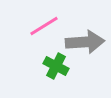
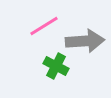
gray arrow: moved 1 px up
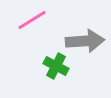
pink line: moved 12 px left, 6 px up
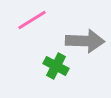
gray arrow: rotated 6 degrees clockwise
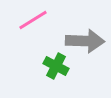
pink line: moved 1 px right
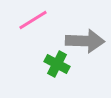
green cross: moved 1 px right, 2 px up
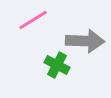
green cross: moved 1 px down
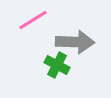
gray arrow: moved 10 px left, 1 px down
